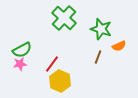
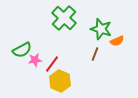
orange semicircle: moved 2 px left, 5 px up
brown line: moved 3 px left, 3 px up
pink star: moved 15 px right, 4 px up
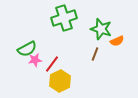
green cross: rotated 30 degrees clockwise
green semicircle: moved 5 px right, 1 px up
yellow hexagon: rotated 10 degrees clockwise
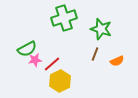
orange semicircle: moved 20 px down
red line: rotated 12 degrees clockwise
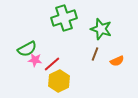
pink star: rotated 16 degrees clockwise
yellow hexagon: moved 1 px left
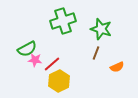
green cross: moved 1 px left, 3 px down
brown line: moved 1 px right, 1 px up
orange semicircle: moved 6 px down
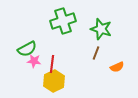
pink star: moved 1 px left, 1 px down
red line: rotated 42 degrees counterclockwise
yellow hexagon: moved 5 px left
